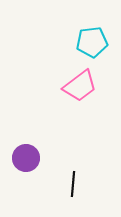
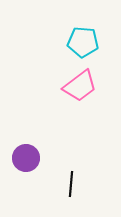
cyan pentagon: moved 9 px left; rotated 12 degrees clockwise
black line: moved 2 px left
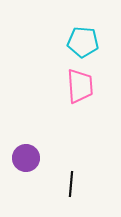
pink trapezoid: rotated 57 degrees counterclockwise
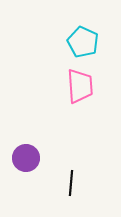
cyan pentagon: rotated 20 degrees clockwise
black line: moved 1 px up
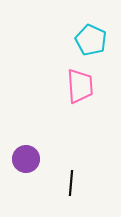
cyan pentagon: moved 8 px right, 2 px up
purple circle: moved 1 px down
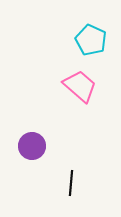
pink trapezoid: rotated 45 degrees counterclockwise
purple circle: moved 6 px right, 13 px up
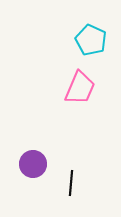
pink trapezoid: moved 2 px down; rotated 72 degrees clockwise
purple circle: moved 1 px right, 18 px down
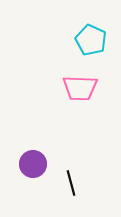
pink trapezoid: rotated 69 degrees clockwise
black line: rotated 20 degrees counterclockwise
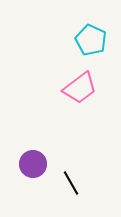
pink trapezoid: rotated 39 degrees counterclockwise
black line: rotated 15 degrees counterclockwise
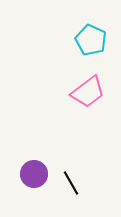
pink trapezoid: moved 8 px right, 4 px down
purple circle: moved 1 px right, 10 px down
